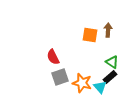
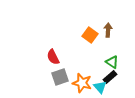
orange square: rotated 28 degrees clockwise
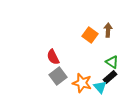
gray square: moved 2 px left, 1 px up; rotated 18 degrees counterclockwise
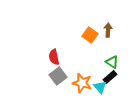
red semicircle: moved 1 px right; rotated 14 degrees clockwise
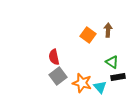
orange square: moved 2 px left
black rectangle: moved 8 px right; rotated 32 degrees clockwise
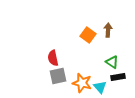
red semicircle: moved 1 px left, 1 px down
gray square: rotated 24 degrees clockwise
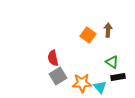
gray square: rotated 18 degrees counterclockwise
orange star: rotated 18 degrees counterclockwise
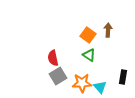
green triangle: moved 23 px left, 7 px up
black rectangle: moved 5 px right; rotated 72 degrees counterclockwise
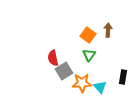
green triangle: rotated 32 degrees clockwise
gray square: moved 6 px right, 5 px up
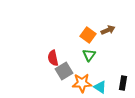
brown arrow: rotated 64 degrees clockwise
black rectangle: moved 6 px down
cyan triangle: rotated 16 degrees counterclockwise
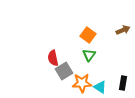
brown arrow: moved 15 px right
